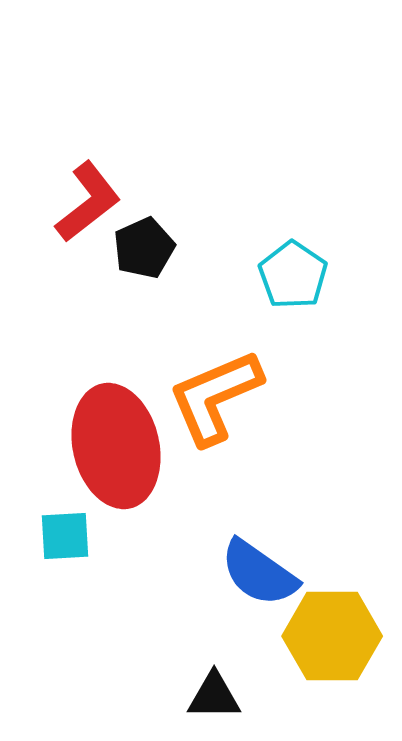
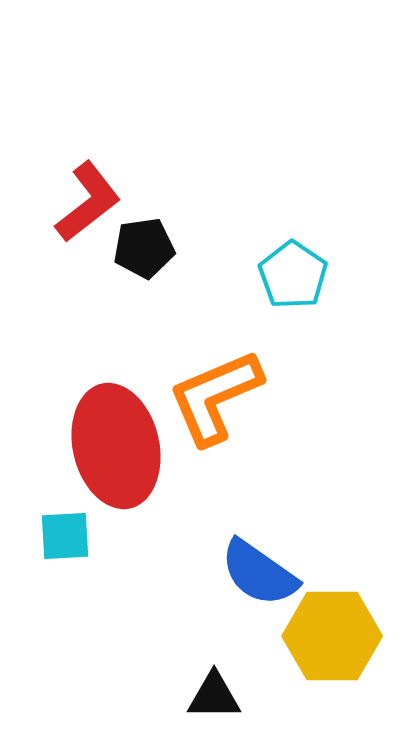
black pentagon: rotated 16 degrees clockwise
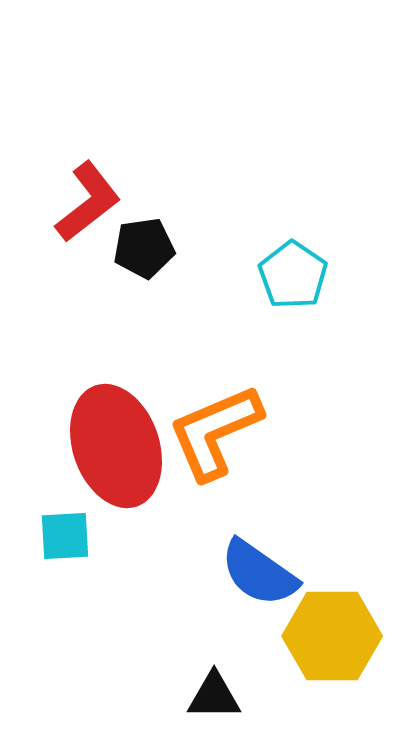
orange L-shape: moved 35 px down
red ellipse: rotated 6 degrees counterclockwise
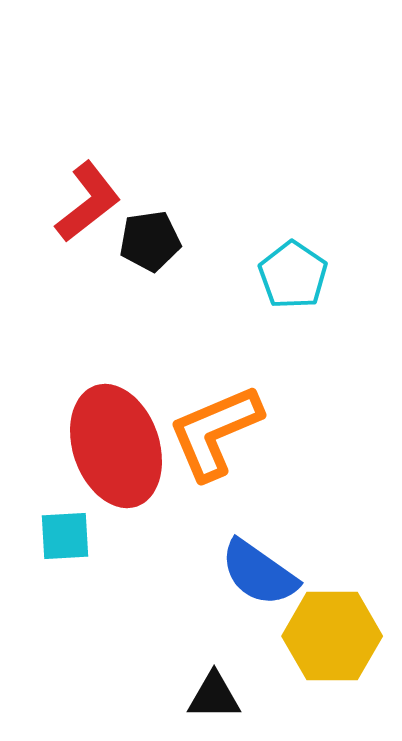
black pentagon: moved 6 px right, 7 px up
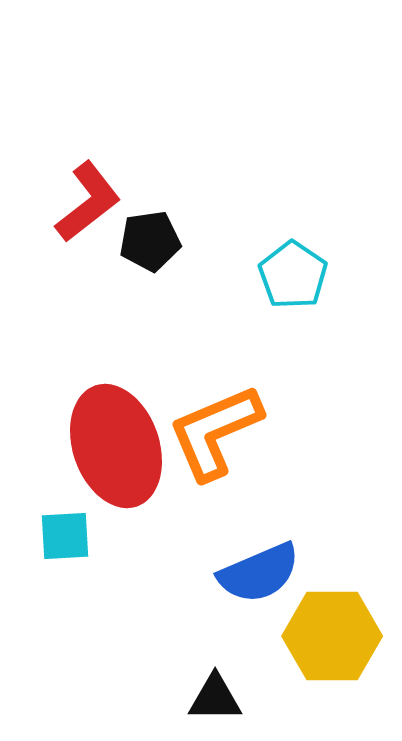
blue semicircle: rotated 58 degrees counterclockwise
black triangle: moved 1 px right, 2 px down
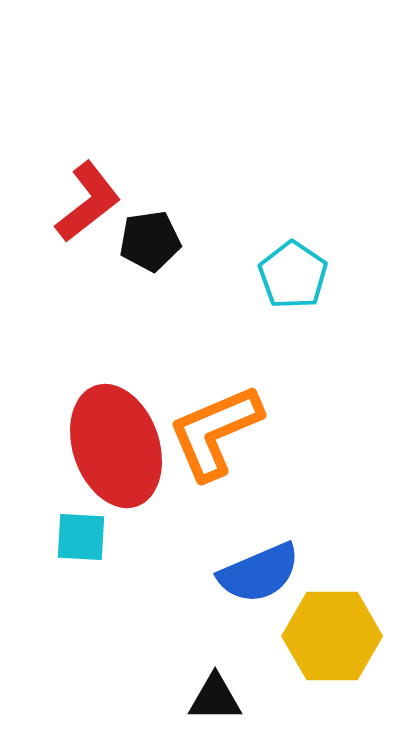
cyan square: moved 16 px right, 1 px down; rotated 6 degrees clockwise
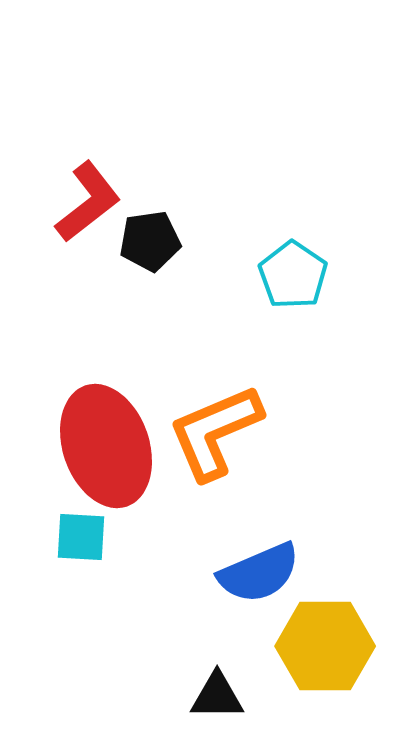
red ellipse: moved 10 px left
yellow hexagon: moved 7 px left, 10 px down
black triangle: moved 2 px right, 2 px up
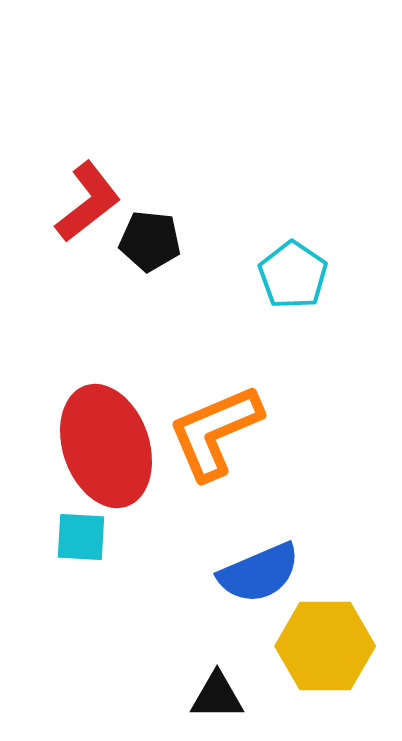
black pentagon: rotated 14 degrees clockwise
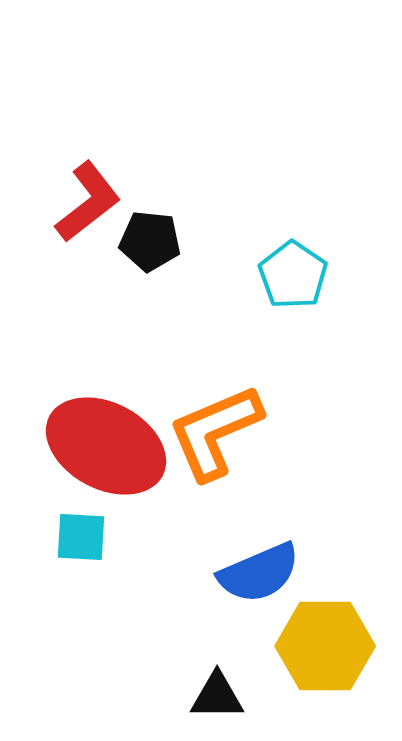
red ellipse: rotated 43 degrees counterclockwise
